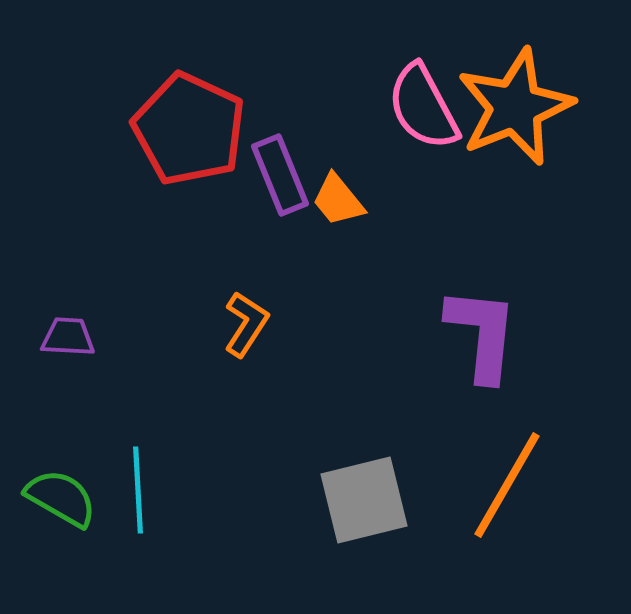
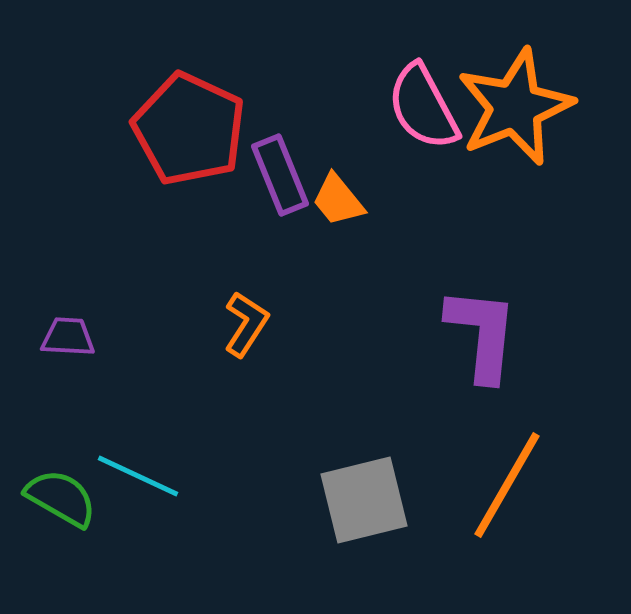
cyan line: moved 14 px up; rotated 62 degrees counterclockwise
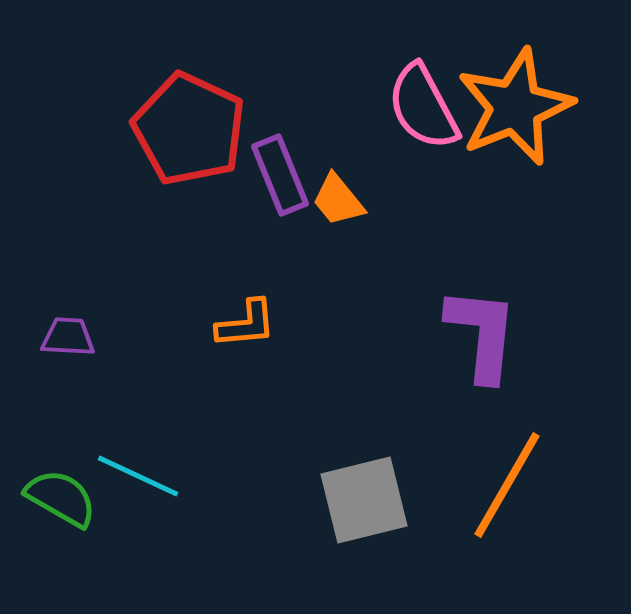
orange L-shape: rotated 52 degrees clockwise
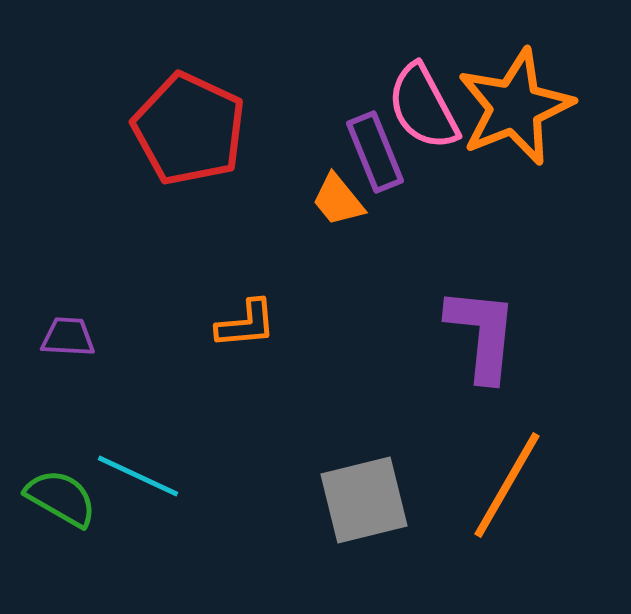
purple rectangle: moved 95 px right, 23 px up
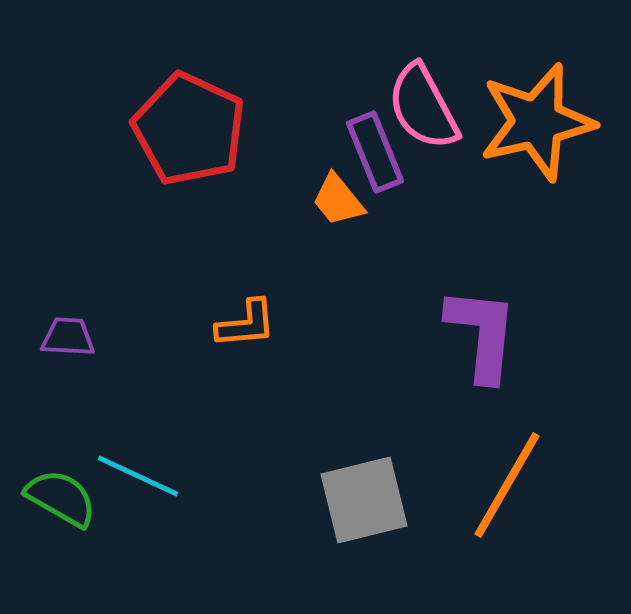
orange star: moved 22 px right, 15 px down; rotated 9 degrees clockwise
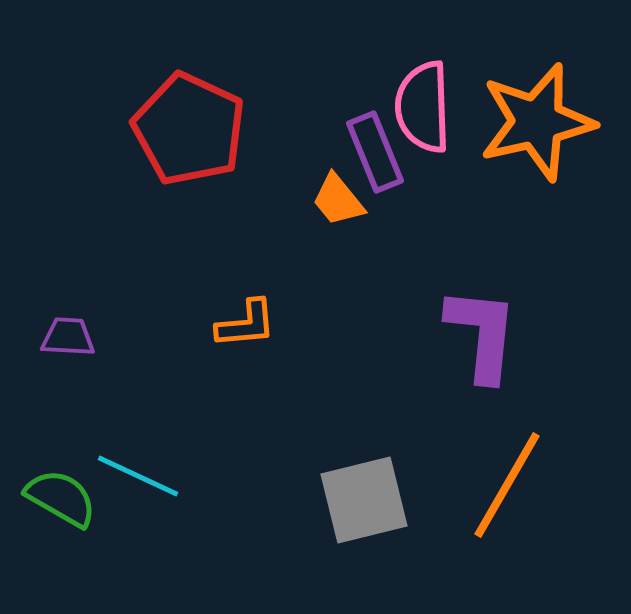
pink semicircle: rotated 26 degrees clockwise
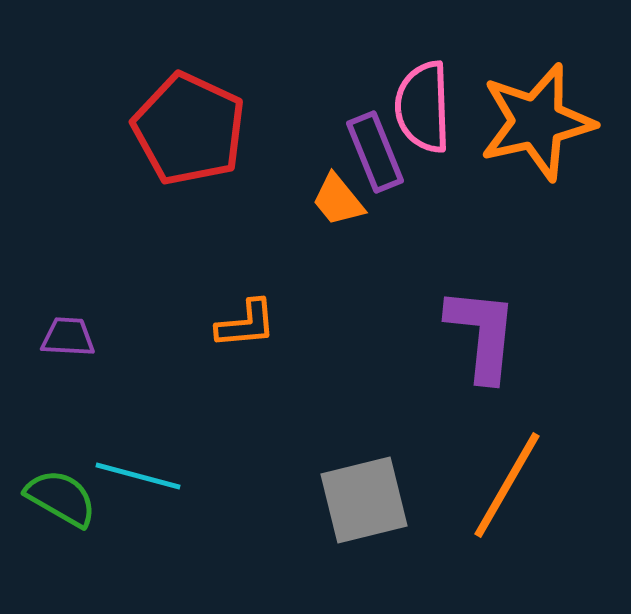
cyan line: rotated 10 degrees counterclockwise
